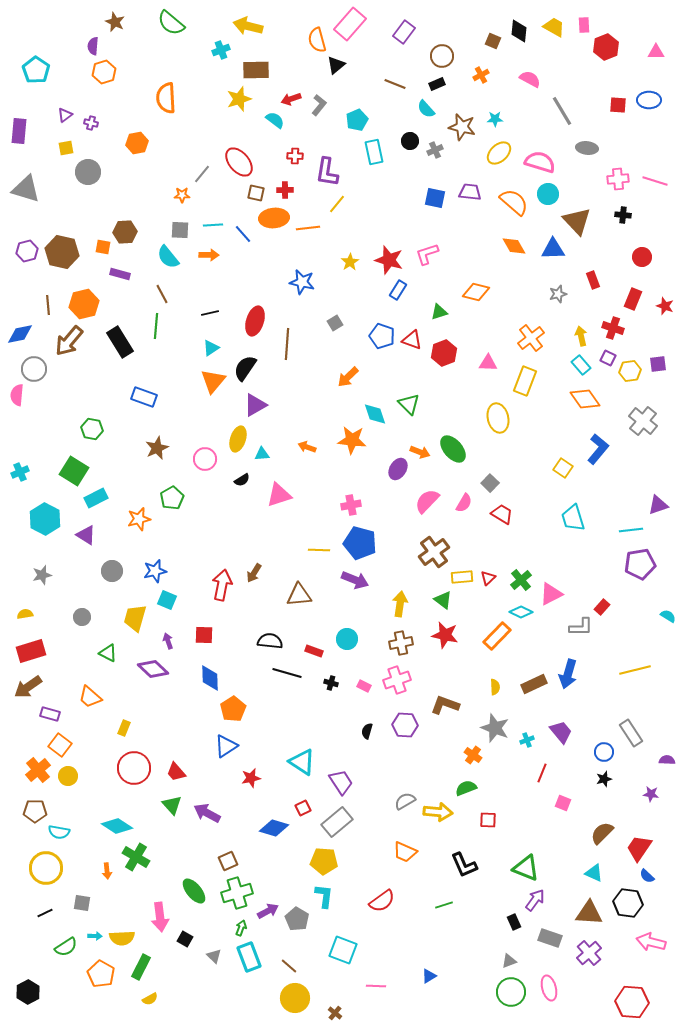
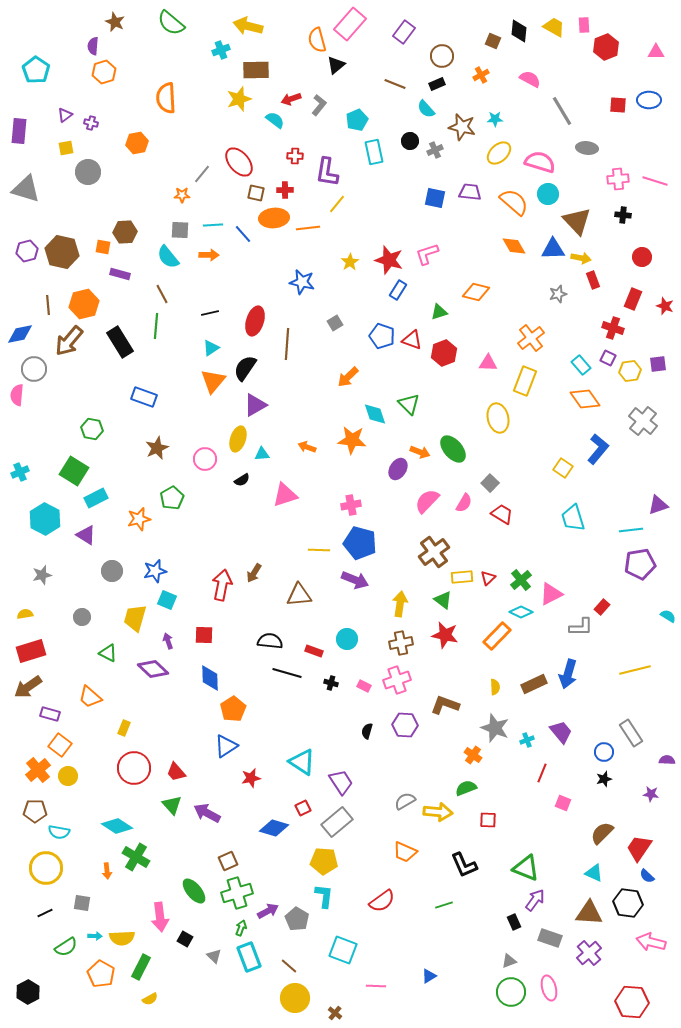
yellow arrow at (581, 336): moved 78 px up; rotated 114 degrees clockwise
pink triangle at (279, 495): moved 6 px right
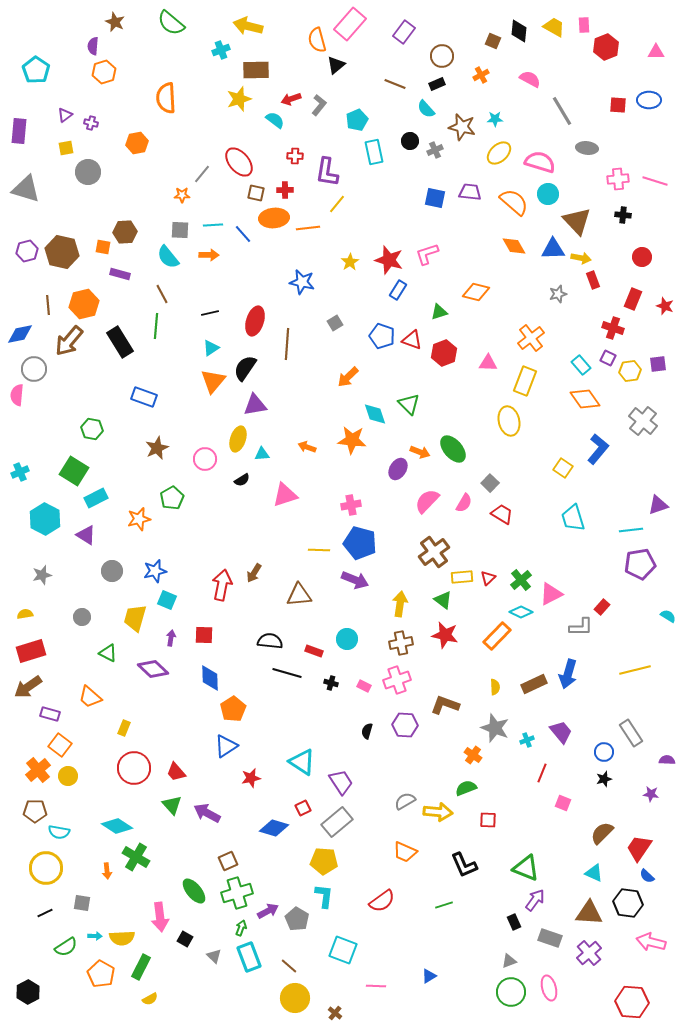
purple triangle at (255, 405): rotated 20 degrees clockwise
yellow ellipse at (498, 418): moved 11 px right, 3 px down
purple arrow at (168, 641): moved 3 px right, 3 px up; rotated 28 degrees clockwise
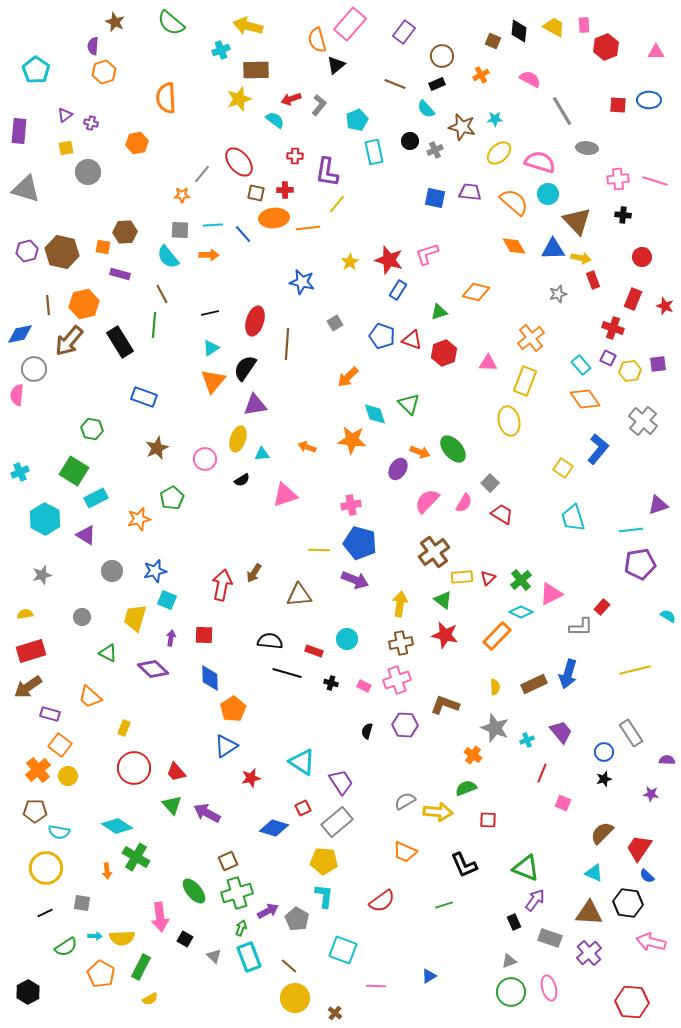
green line at (156, 326): moved 2 px left, 1 px up
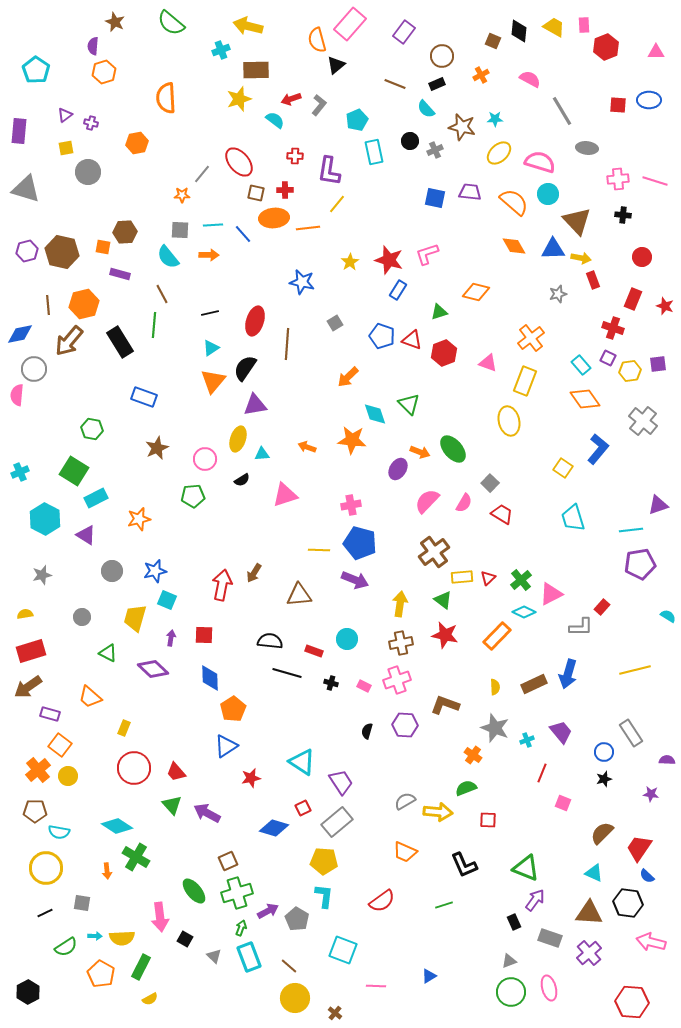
purple L-shape at (327, 172): moved 2 px right, 1 px up
pink triangle at (488, 363): rotated 18 degrees clockwise
green pentagon at (172, 498): moved 21 px right, 2 px up; rotated 25 degrees clockwise
cyan diamond at (521, 612): moved 3 px right
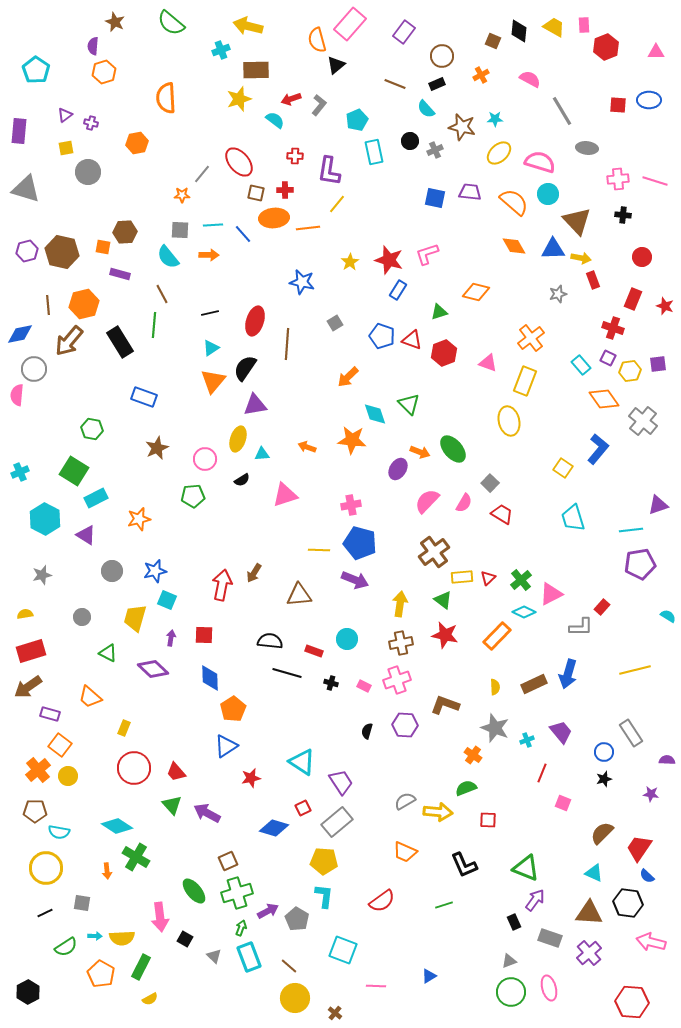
orange diamond at (585, 399): moved 19 px right
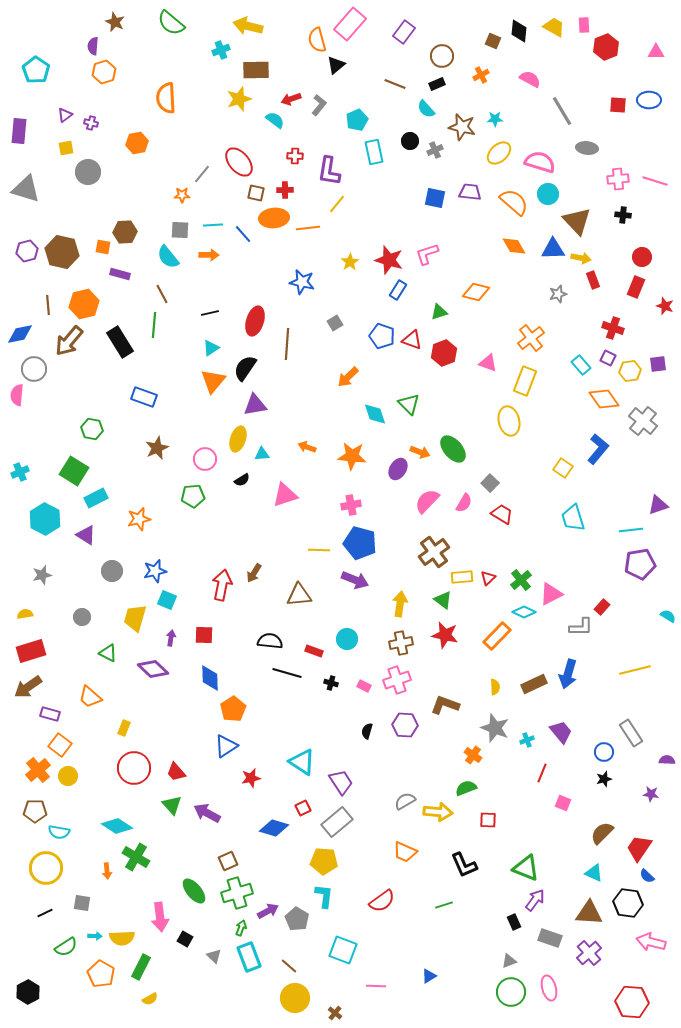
red rectangle at (633, 299): moved 3 px right, 12 px up
orange star at (352, 440): moved 16 px down
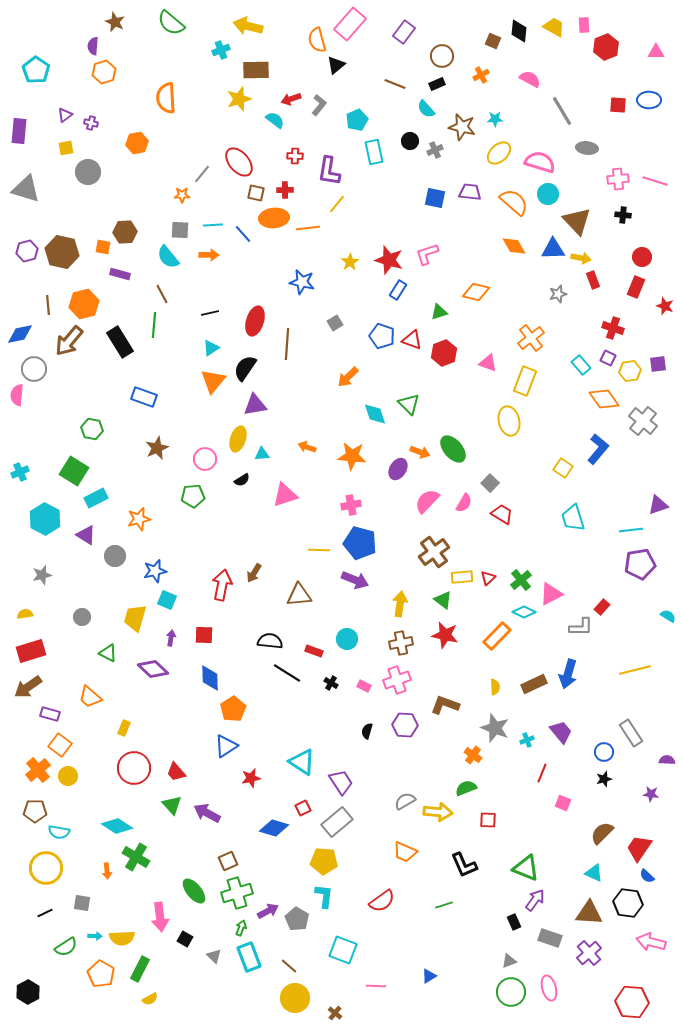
gray circle at (112, 571): moved 3 px right, 15 px up
black line at (287, 673): rotated 16 degrees clockwise
black cross at (331, 683): rotated 16 degrees clockwise
green rectangle at (141, 967): moved 1 px left, 2 px down
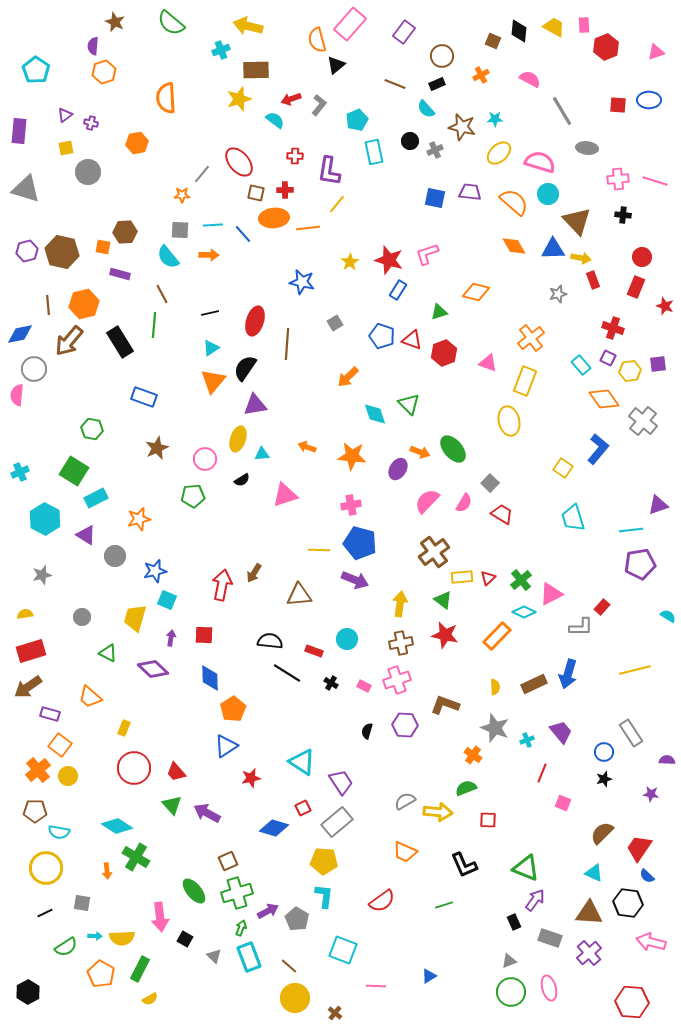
pink triangle at (656, 52): rotated 18 degrees counterclockwise
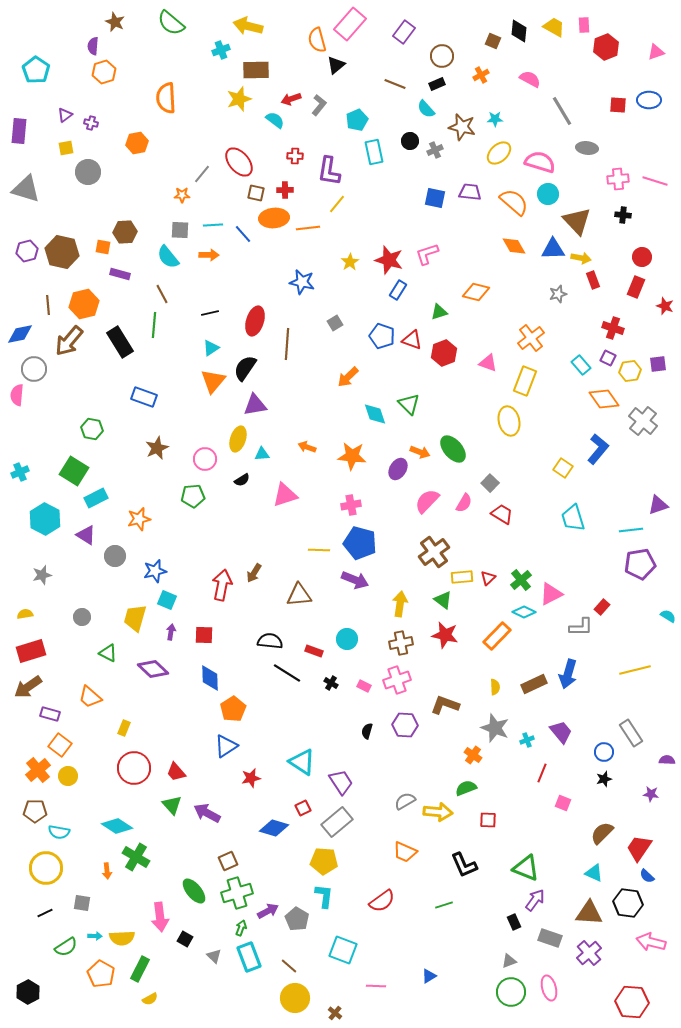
purple arrow at (171, 638): moved 6 px up
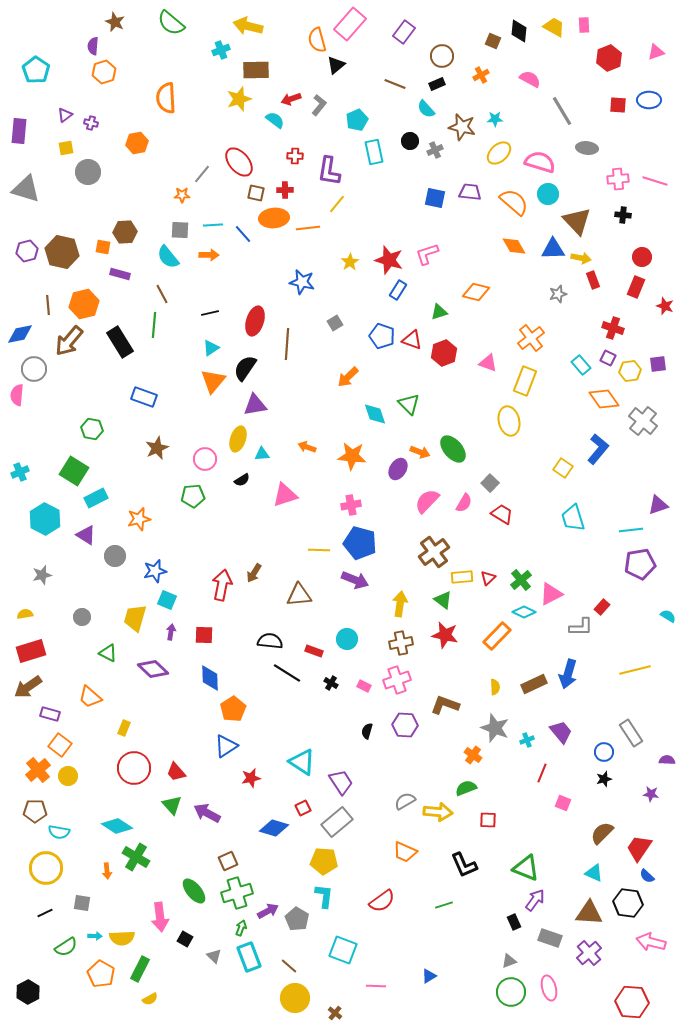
red hexagon at (606, 47): moved 3 px right, 11 px down
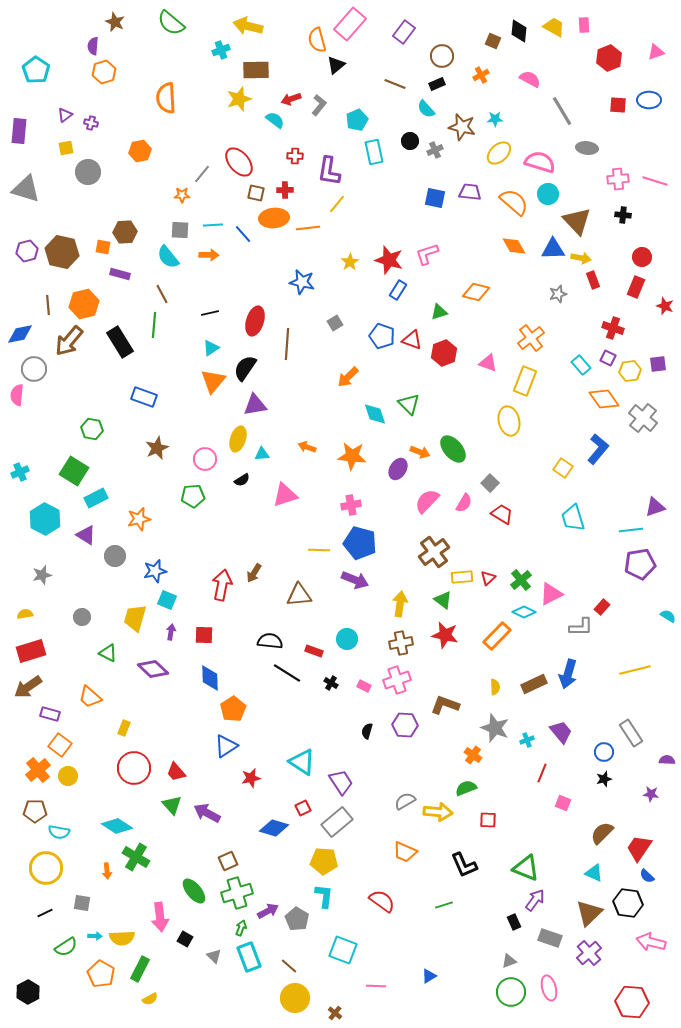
orange hexagon at (137, 143): moved 3 px right, 8 px down
gray cross at (643, 421): moved 3 px up
purple triangle at (658, 505): moved 3 px left, 2 px down
red semicircle at (382, 901): rotated 108 degrees counterclockwise
brown triangle at (589, 913): rotated 48 degrees counterclockwise
